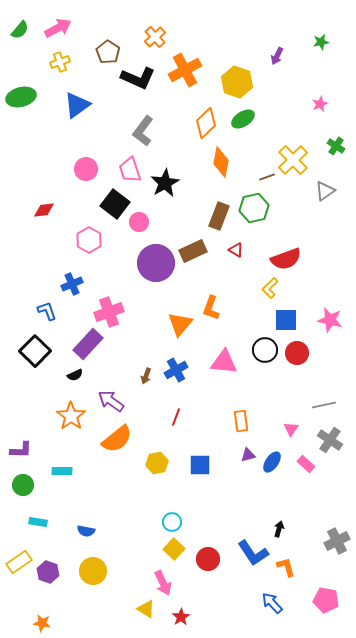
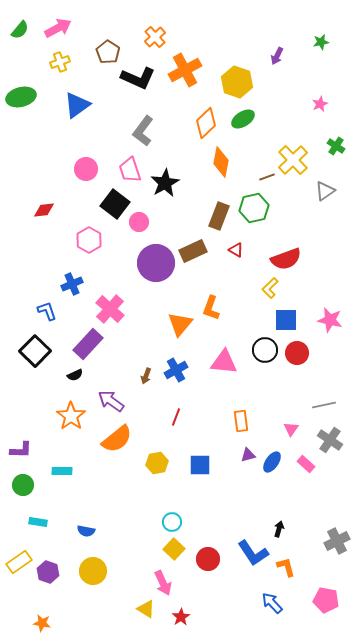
pink cross at (109, 312): moved 1 px right, 3 px up; rotated 28 degrees counterclockwise
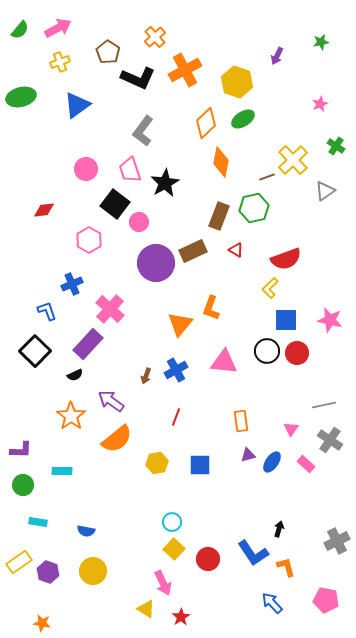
black circle at (265, 350): moved 2 px right, 1 px down
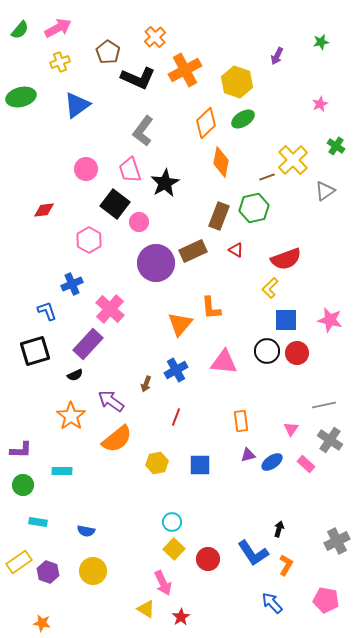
orange L-shape at (211, 308): rotated 25 degrees counterclockwise
black square at (35, 351): rotated 28 degrees clockwise
brown arrow at (146, 376): moved 8 px down
blue ellipse at (272, 462): rotated 20 degrees clockwise
orange L-shape at (286, 567): moved 2 px up; rotated 45 degrees clockwise
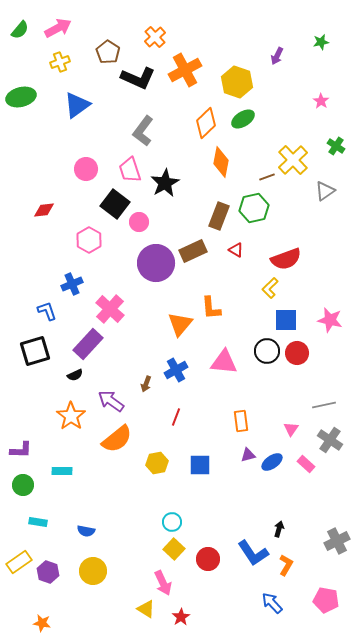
pink star at (320, 104): moved 1 px right, 3 px up; rotated 14 degrees counterclockwise
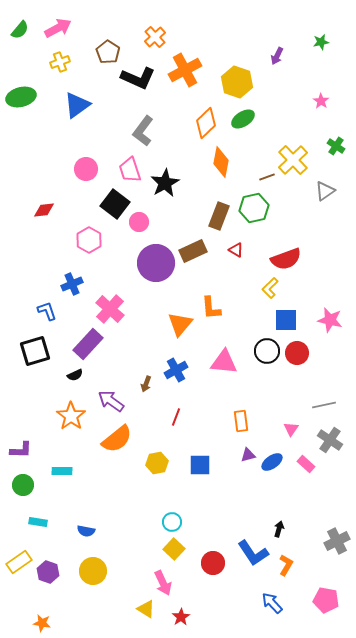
red circle at (208, 559): moved 5 px right, 4 px down
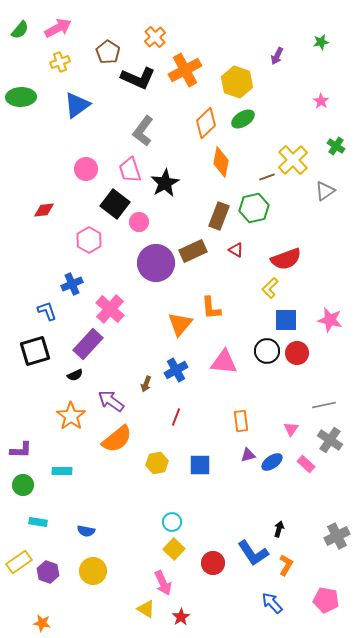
green ellipse at (21, 97): rotated 12 degrees clockwise
gray cross at (337, 541): moved 5 px up
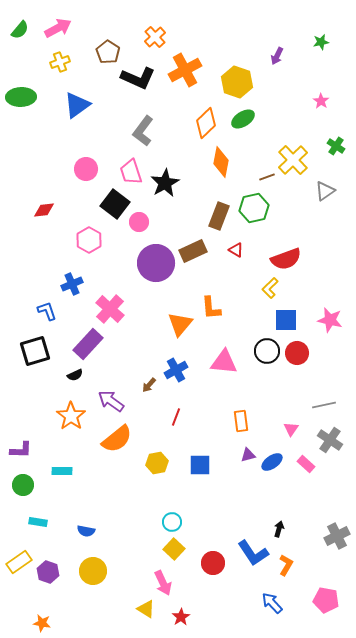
pink trapezoid at (130, 170): moved 1 px right, 2 px down
brown arrow at (146, 384): moved 3 px right, 1 px down; rotated 21 degrees clockwise
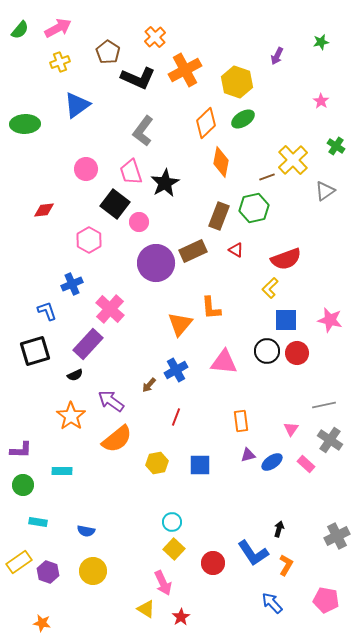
green ellipse at (21, 97): moved 4 px right, 27 px down
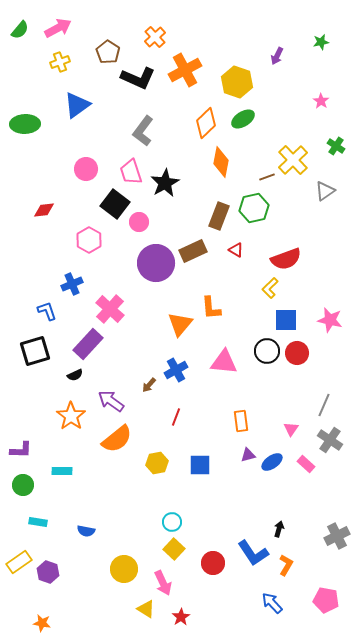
gray line at (324, 405): rotated 55 degrees counterclockwise
yellow circle at (93, 571): moved 31 px right, 2 px up
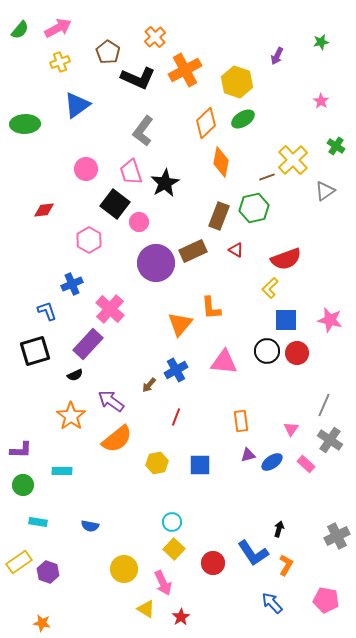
blue semicircle at (86, 531): moved 4 px right, 5 px up
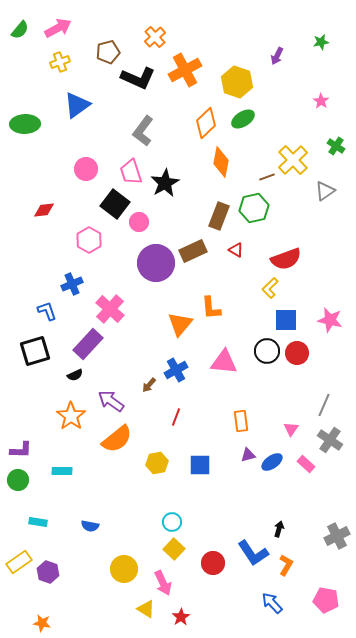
brown pentagon at (108, 52): rotated 25 degrees clockwise
green circle at (23, 485): moved 5 px left, 5 px up
